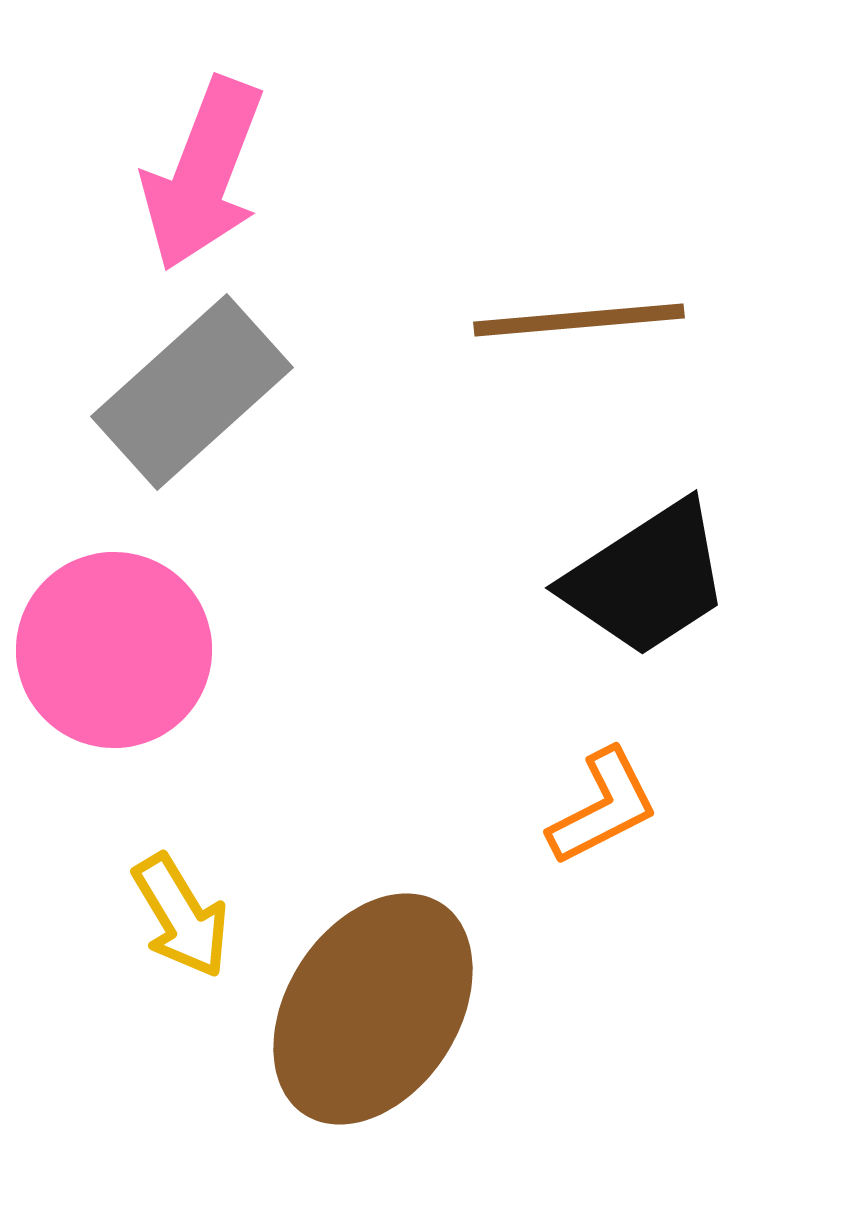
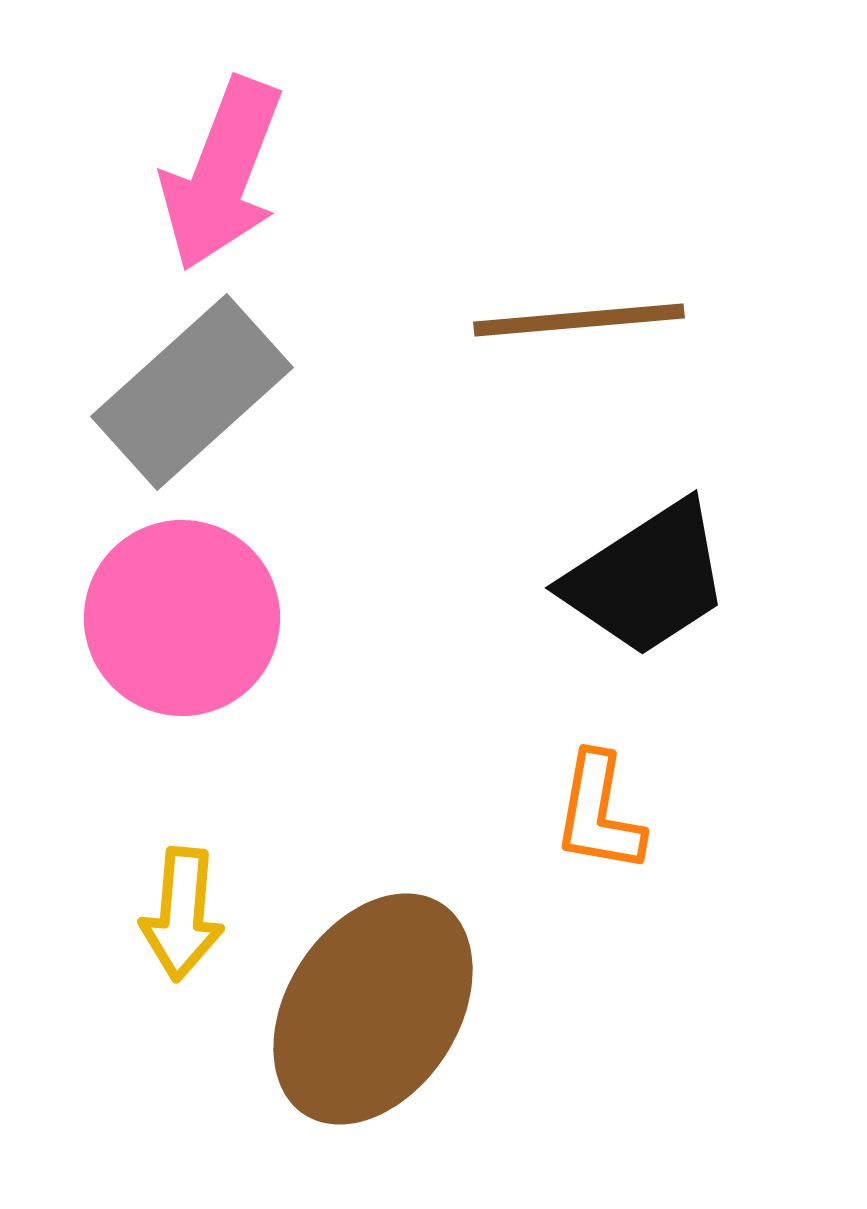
pink arrow: moved 19 px right
pink circle: moved 68 px right, 32 px up
orange L-shape: moved 4 px left, 6 px down; rotated 127 degrees clockwise
yellow arrow: moved 1 px right, 2 px up; rotated 36 degrees clockwise
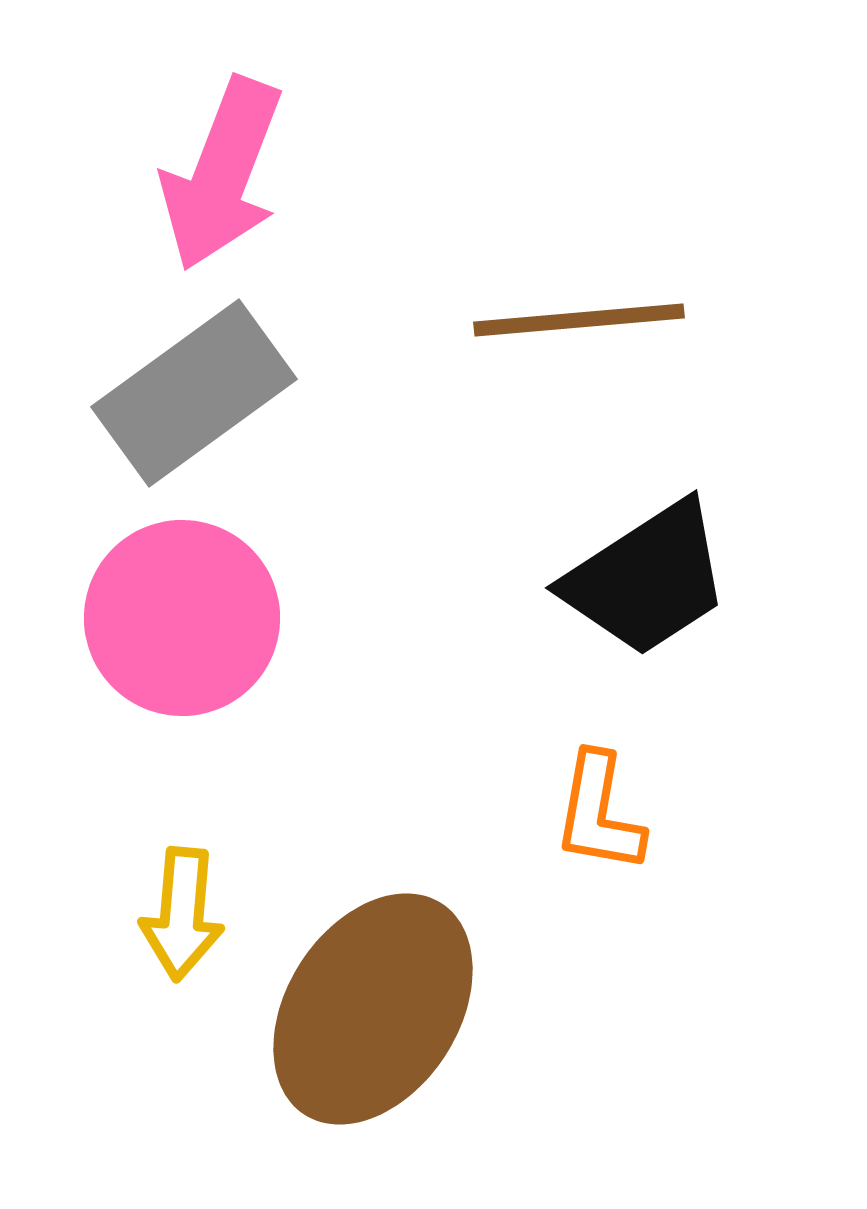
gray rectangle: moved 2 px right, 1 px down; rotated 6 degrees clockwise
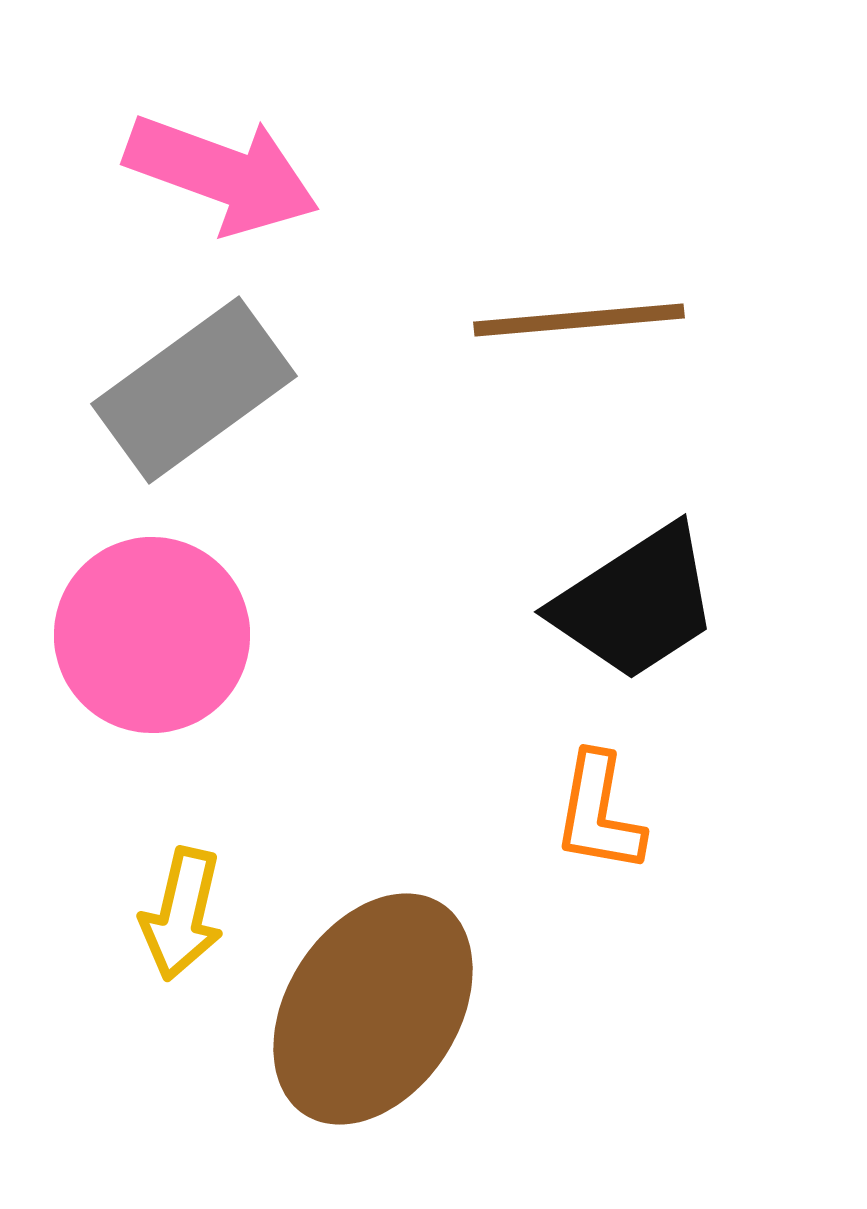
pink arrow: rotated 91 degrees counterclockwise
gray rectangle: moved 3 px up
black trapezoid: moved 11 px left, 24 px down
pink circle: moved 30 px left, 17 px down
yellow arrow: rotated 8 degrees clockwise
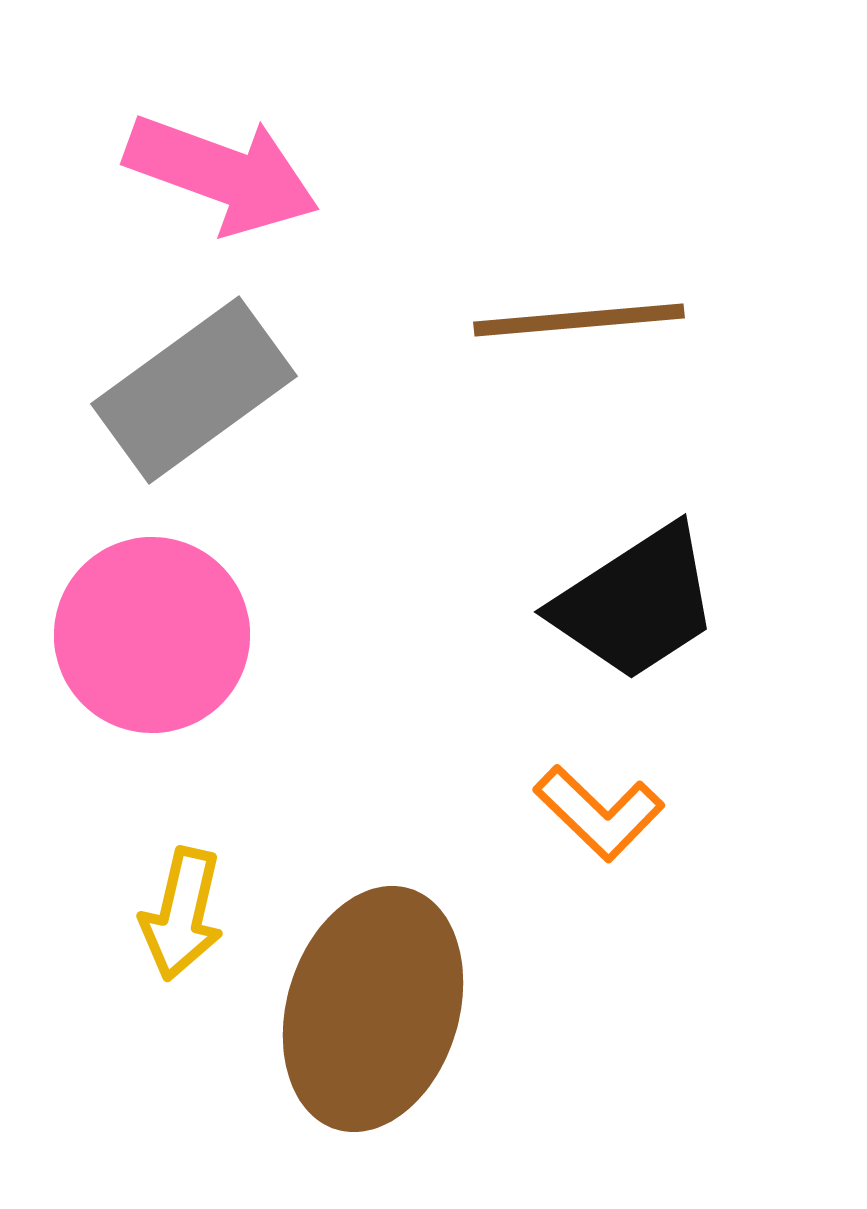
orange L-shape: rotated 56 degrees counterclockwise
brown ellipse: rotated 16 degrees counterclockwise
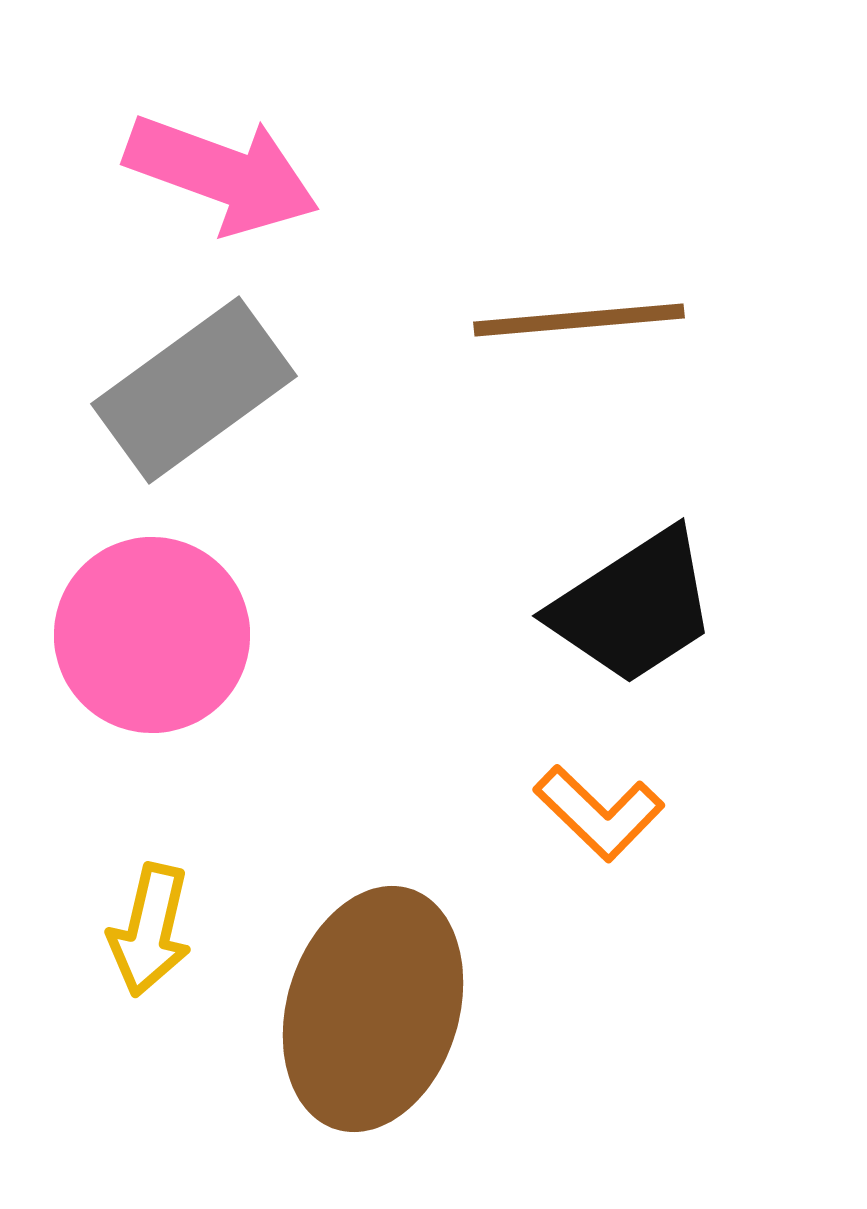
black trapezoid: moved 2 px left, 4 px down
yellow arrow: moved 32 px left, 16 px down
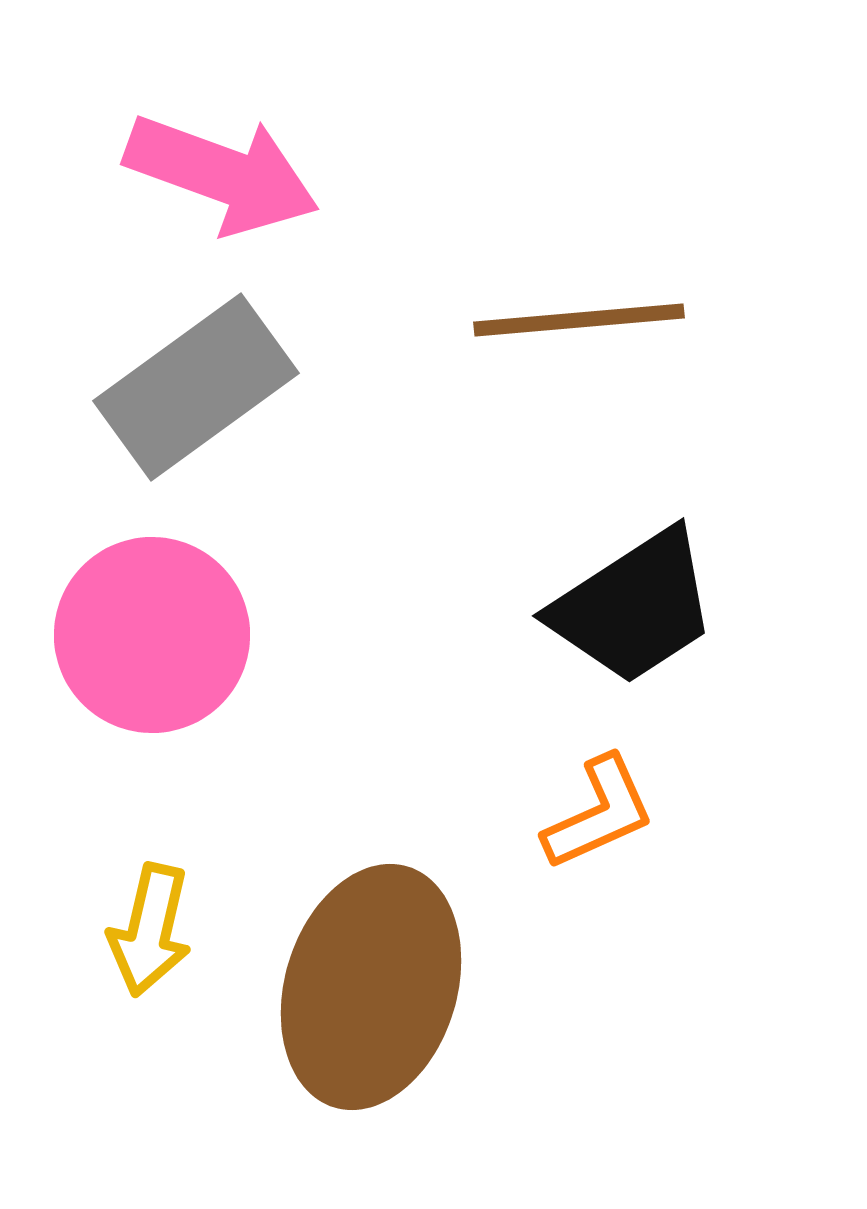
gray rectangle: moved 2 px right, 3 px up
orange L-shape: rotated 68 degrees counterclockwise
brown ellipse: moved 2 px left, 22 px up
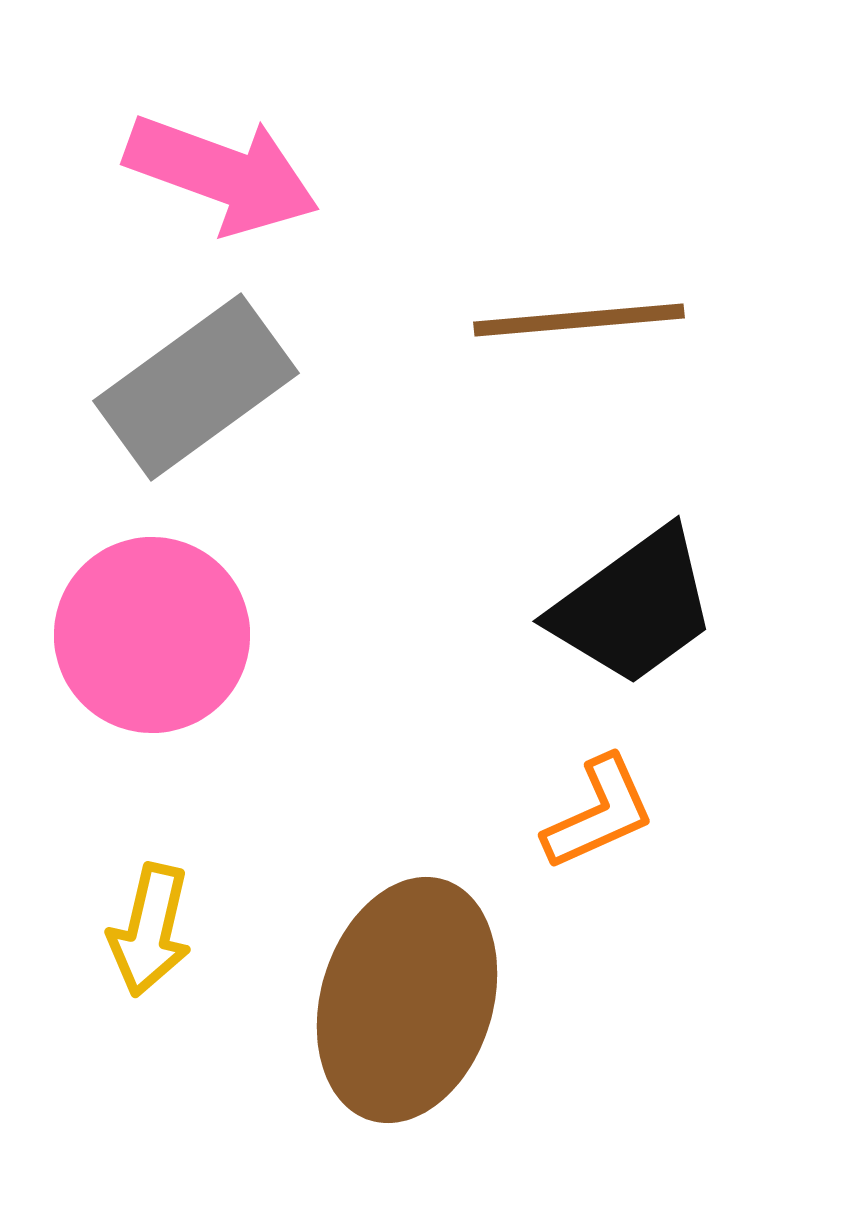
black trapezoid: rotated 3 degrees counterclockwise
brown ellipse: moved 36 px right, 13 px down
